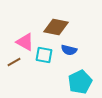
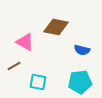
blue semicircle: moved 13 px right
cyan square: moved 6 px left, 27 px down
brown line: moved 4 px down
cyan pentagon: rotated 20 degrees clockwise
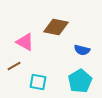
cyan pentagon: moved 1 px up; rotated 25 degrees counterclockwise
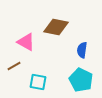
pink triangle: moved 1 px right
blue semicircle: rotated 84 degrees clockwise
cyan pentagon: moved 1 px right, 1 px up; rotated 15 degrees counterclockwise
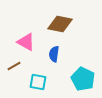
brown diamond: moved 4 px right, 3 px up
blue semicircle: moved 28 px left, 4 px down
cyan pentagon: moved 2 px right, 1 px up
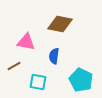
pink triangle: rotated 18 degrees counterclockwise
blue semicircle: moved 2 px down
cyan pentagon: moved 2 px left, 1 px down
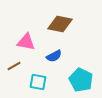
blue semicircle: rotated 126 degrees counterclockwise
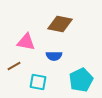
blue semicircle: rotated 28 degrees clockwise
cyan pentagon: rotated 20 degrees clockwise
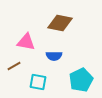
brown diamond: moved 1 px up
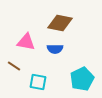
blue semicircle: moved 1 px right, 7 px up
brown line: rotated 64 degrees clockwise
cyan pentagon: moved 1 px right, 1 px up
